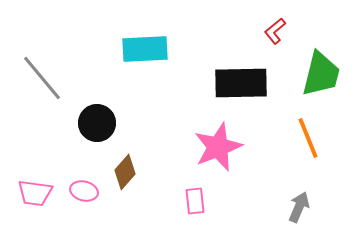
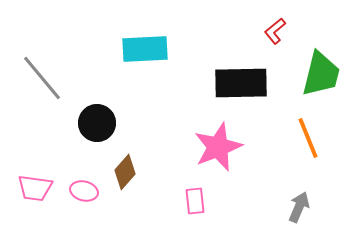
pink trapezoid: moved 5 px up
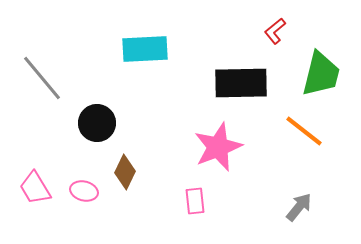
orange line: moved 4 px left, 7 px up; rotated 30 degrees counterclockwise
brown diamond: rotated 16 degrees counterclockwise
pink trapezoid: rotated 51 degrees clockwise
gray arrow: rotated 16 degrees clockwise
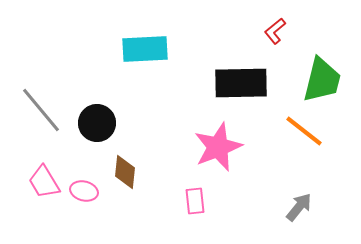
green trapezoid: moved 1 px right, 6 px down
gray line: moved 1 px left, 32 px down
brown diamond: rotated 20 degrees counterclockwise
pink trapezoid: moved 9 px right, 6 px up
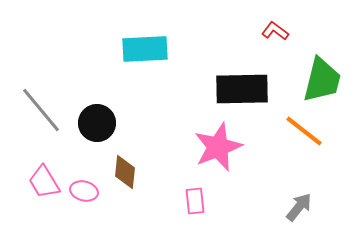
red L-shape: rotated 76 degrees clockwise
black rectangle: moved 1 px right, 6 px down
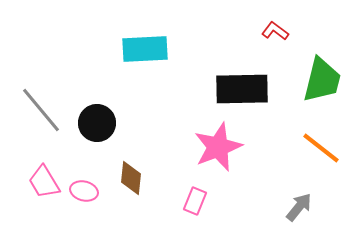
orange line: moved 17 px right, 17 px down
brown diamond: moved 6 px right, 6 px down
pink rectangle: rotated 28 degrees clockwise
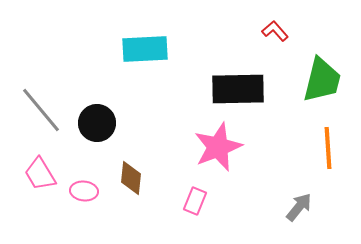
red L-shape: rotated 12 degrees clockwise
black rectangle: moved 4 px left
orange line: moved 7 px right; rotated 48 degrees clockwise
pink trapezoid: moved 4 px left, 8 px up
pink ellipse: rotated 8 degrees counterclockwise
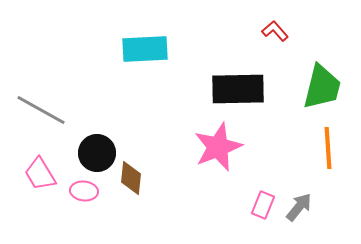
green trapezoid: moved 7 px down
gray line: rotated 21 degrees counterclockwise
black circle: moved 30 px down
pink rectangle: moved 68 px right, 4 px down
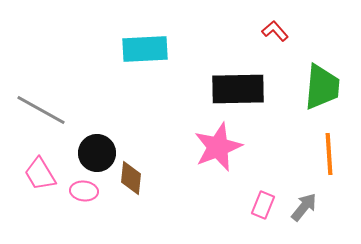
green trapezoid: rotated 9 degrees counterclockwise
orange line: moved 1 px right, 6 px down
gray arrow: moved 5 px right
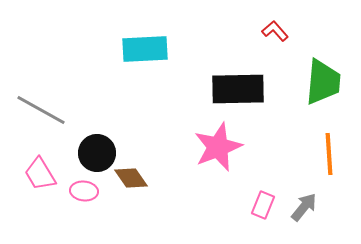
green trapezoid: moved 1 px right, 5 px up
brown diamond: rotated 40 degrees counterclockwise
